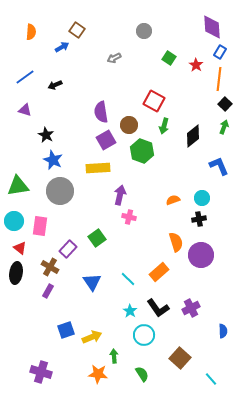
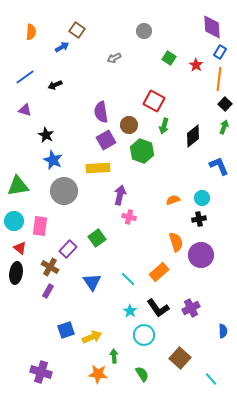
gray circle at (60, 191): moved 4 px right
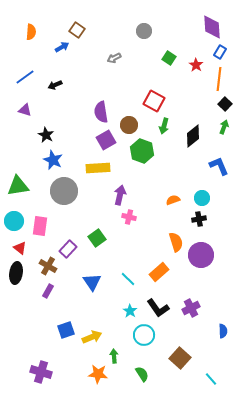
brown cross at (50, 267): moved 2 px left, 1 px up
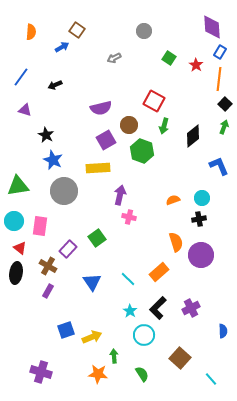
blue line at (25, 77): moved 4 px left; rotated 18 degrees counterclockwise
purple semicircle at (101, 112): moved 4 px up; rotated 95 degrees counterclockwise
black L-shape at (158, 308): rotated 80 degrees clockwise
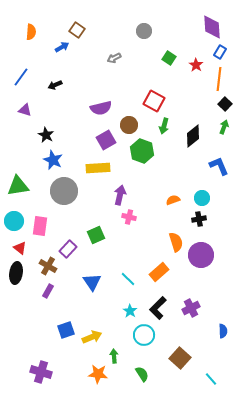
green square at (97, 238): moved 1 px left, 3 px up; rotated 12 degrees clockwise
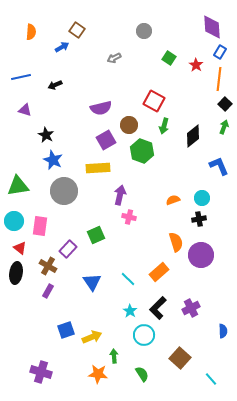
blue line at (21, 77): rotated 42 degrees clockwise
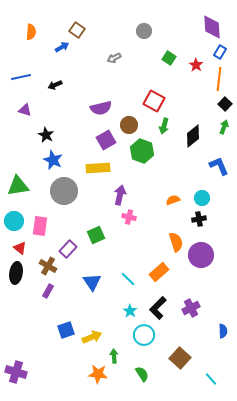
purple cross at (41, 372): moved 25 px left
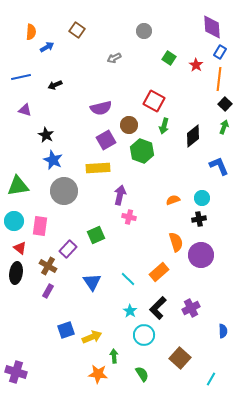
blue arrow at (62, 47): moved 15 px left
cyan line at (211, 379): rotated 72 degrees clockwise
